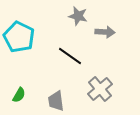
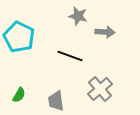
black line: rotated 15 degrees counterclockwise
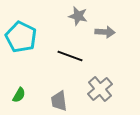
cyan pentagon: moved 2 px right
gray trapezoid: moved 3 px right
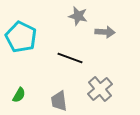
black line: moved 2 px down
